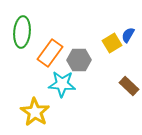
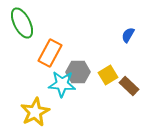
green ellipse: moved 9 px up; rotated 32 degrees counterclockwise
yellow square: moved 4 px left, 32 px down
orange rectangle: rotated 8 degrees counterclockwise
gray hexagon: moved 1 px left, 12 px down
yellow star: rotated 12 degrees clockwise
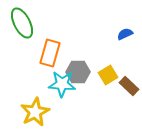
blue semicircle: moved 3 px left, 1 px up; rotated 35 degrees clockwise
orange rectangle: rotated 12 degrees counterclockwise
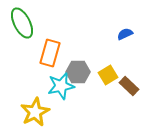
cyan star: moved 1 px left, 2 px down; rotated 16 degrees counterclockwise
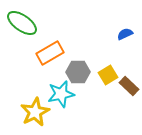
green ellipse: rotated 28 degrees counterclockwise
orange rectangle: rotated 44 degrees clockwise
cyan star: moved 8 px down
